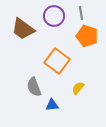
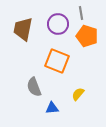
purple circle: moved 4 px right, 8 px down
brown trapezoid: rotated 65 degrees clockwise
orange square: rotated 15 degrees counterclockwise
yellow semicircle: moved 6 px down
blue triangle: moved 3 px down
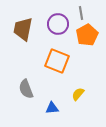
orange pentagon: moved 1 px up; rotated 25 degrees clockwise
gray semicircle: moved 8 px left, 2 px down
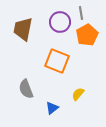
purple circle: moved 2 px right, 2 px up
blue triangle: rotated 32 degrees counterclockwise
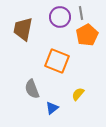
purple circle: moved 5 px up
gray semicircle: moved 6 px right
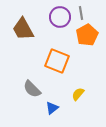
brown trapezoid: rotated 40 degrees counterclockwise
gray semicircle: rotated 24 degrees counterclockwise
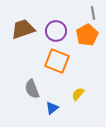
gray line: moved 12 px right
purple circle: moved 4 px left, 14 px down
brown trapezoid: rotated 100 degrees clockwise
gray semicircle: rotated 24 degrees clockwise
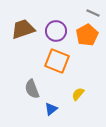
gray line: rotated 56 degrees counterclockwise
blue triangle: moved 1 px left, 1 px down
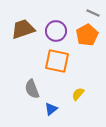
orange square: rotated 10 degrees counterclockwise
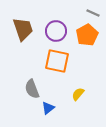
brown trapezoid: rotated 90 degrees clockwise
blue triangle: moved 3 px left, 1 px up
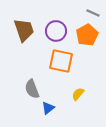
brown trapezoid: moved 1 px right, 1 px down
orange square: moved 4 px right
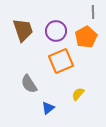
gray line: moved 1 px up; rotated 64 degrees clockwise
brown trapezoid: moved 1 px left
orange pentagon: moved 1 px left, 2 px down
orange square: rotated 35 degrees counterclockwise
gray semicircle: moved 3 px left, 5 px up; rotated 12 degrees counterclockwise
